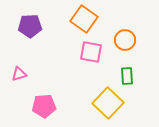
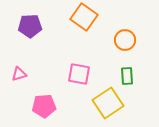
orange square: moved 2 px up
pink square: moved 12 px left, 22 px down
yellow square: rotated 12 degrees clockwise
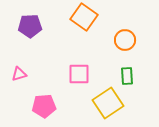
pink square: rotated 10 degrees counterclockwise
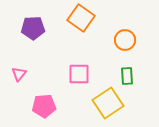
orange square: moved 3 px left, 1 px down
purple pentagon: moved 3 px right, 2 px down
pink triangle: rotated 35 degrees counterclockwise
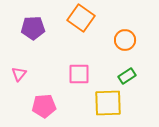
green rectangle: rotated 60 degrees clockwise
yellow square: rotated 32 degrees clockwise
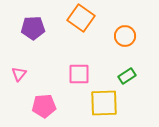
orange circle: moved 4 px up
yellow square: moved 4 px left
